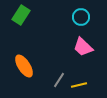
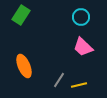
orange ellipse: rotated 10 degrees clockwise
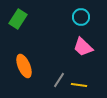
green rectangle: moved 3 px left, 4 px down
yellow line: rotated 21 degrees clockwise
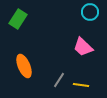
cyan circle: moved 9 px right, 5 px up
yellow line: moved 2 px right
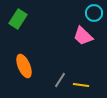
cyan circle: moved 4 px right, 1 px down
pink trapezoid: moved 11 px up
gray line: moved 1 px right
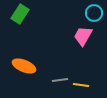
green rectangle: moved 2 px right, 5 px up
pink trapezoid: rotated 75 degrees clockwise
orange ellipse: rotated 45 degrees counterclockwise
gray line: rotated 49 degrees clockwise
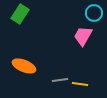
yellow line: moved 1 px left, 1 px up
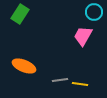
cyan circle: moved 1 px up
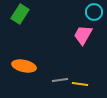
pink trapezoid: moved 1 px up
orange ellipse: rotated 10 degrees counterclockwise
